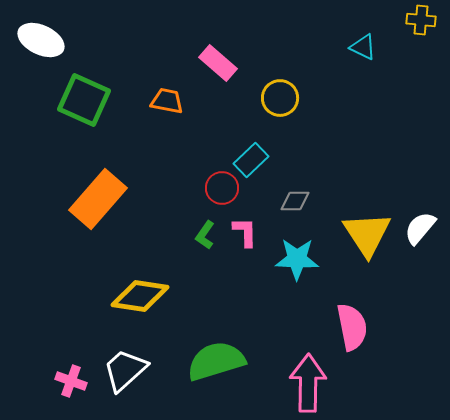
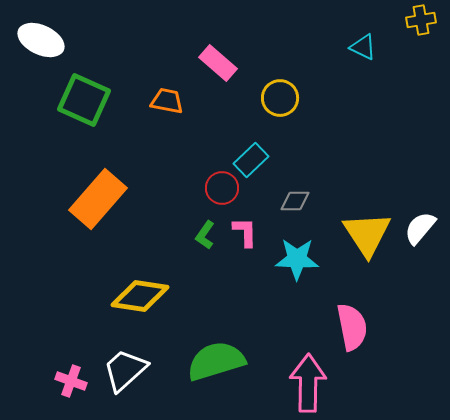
yellow cross: rotated 16 degrees counterclockwise
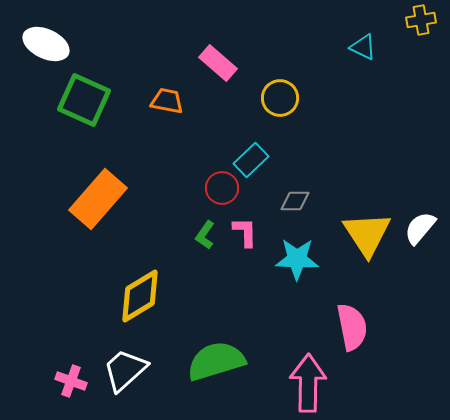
white ellipse: moved 5 px right, 4 px down
yellow diamond: rotated 40 degrees counterclockwise
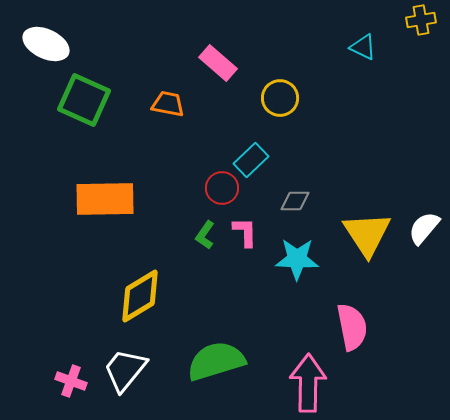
orange trapezoid: moved 1 px right, 3 px down
orange rectangle: moved 7 px right; rotated 48 degrees clockwise
white semicircle: moved 4 px right
white trapezoid: rotated 9 degrees counterclockwise
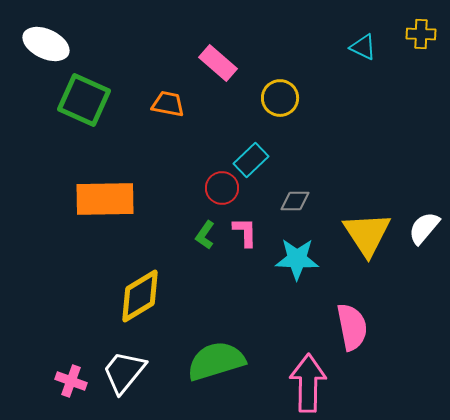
yellow cross: moved 14 px down; rotated 12 degrees clockwise
white trapezoid: moved 1 px left, 2 px down
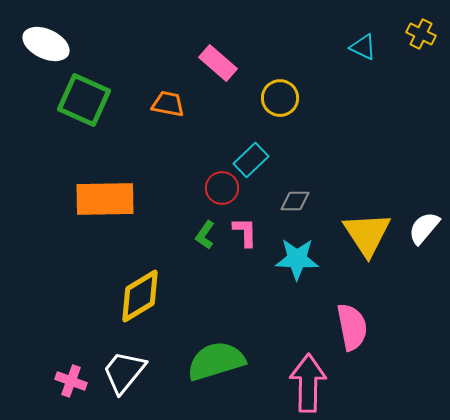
yellow cross: rotated 24 degrees clockwise
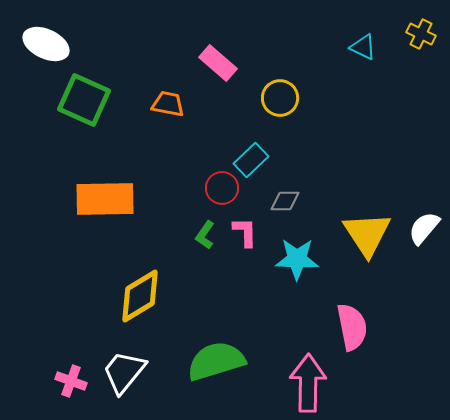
gray diamond: moved 10 px left
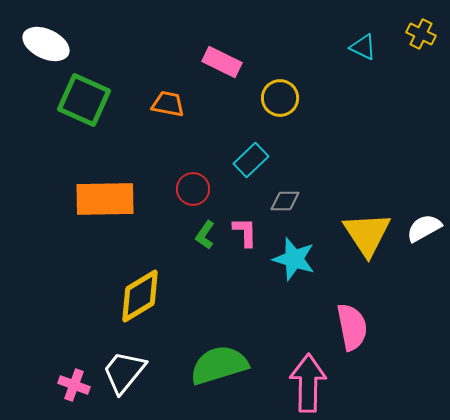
pink rectangle: moved 4 px right, 1 px up; rotated 15 degrees counterclockwise
red circle: moved 29 px left, 1 px down
white semicircle: rotated 21 degrees clockwise
cyan star: moved 3 px left; rotated 15 degrees clockwise
green semicircle: moved 3 px right, 4 px down
pink cross: moved 3 px right, 4 px down
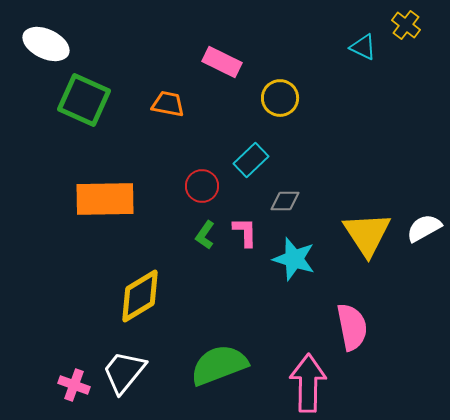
yellow cross: moved 15 px left, 9 px up; rotated 12 degrees clockwise
red circle: moved 9 px right, 3 px up
green semicircle: rotated 4 degrees counterclockwise
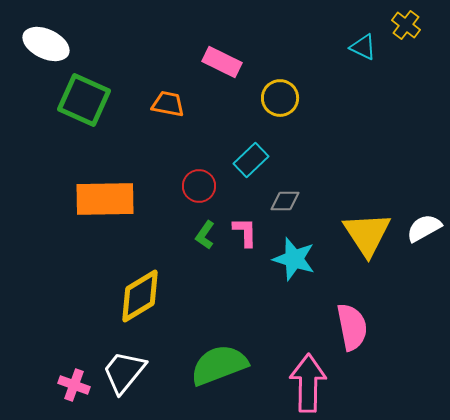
red circle: moved 3 px left
